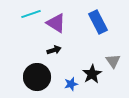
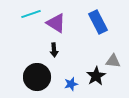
black arrow: rotated 104 degrees clockwise
gray triangle: rotated 49 degrees counterclockwise
black star: moved 4 px right, 2 px down
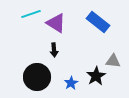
blue rectangle: rotated 25 degrees counterclockwise
blue star: moved 1 px up; rotated 16 degrees counterclockwise
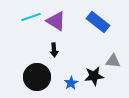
cyan line: moved 3 px down
purple triangle: moved 2 px up
black star: moved 2 px left; rotated 24 degrees clockwise
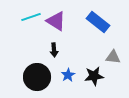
gray triangle: moved 4 px up
blue star: moved 3 px left, 8 px up
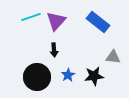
purple triangle: rotated 40 degrees clockwise
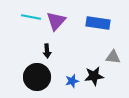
cyan line: rotated 30 degrees clockwise
blue rectangle: moved 1 px down; rotated 30 degrees counterclockwise
black arrow: moved 7 px left, 1 px down
blue star: moved 4 px right, 6 px down; rotated 16 degrees clockwise
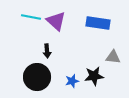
purple triangle: rotated 30 degrees counterclockwise
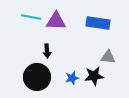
purple triangle: rotated 40 degrees counterclockwise
gray triangle: moved 5 px left
blue star: moved 3 px up
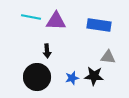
blue rectangle: moved 1 px right, 2 px down
black star: rotated 12 degrees clockwise
